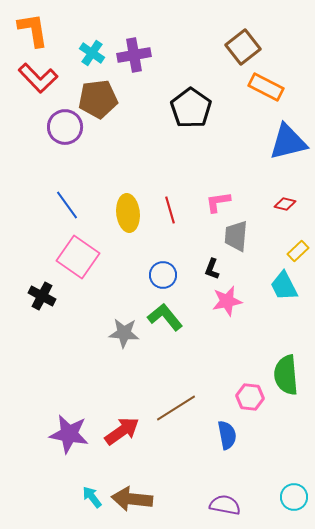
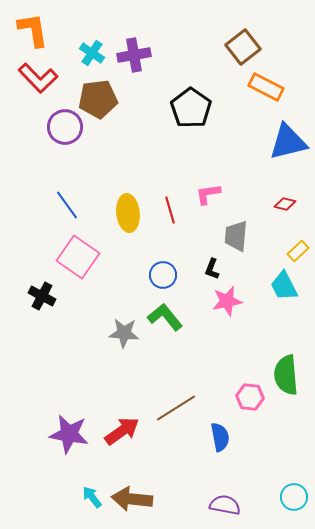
pink L-shape: moved 10 px left, 8 px up
blue semicircle: moved 7 px left, 2 px down
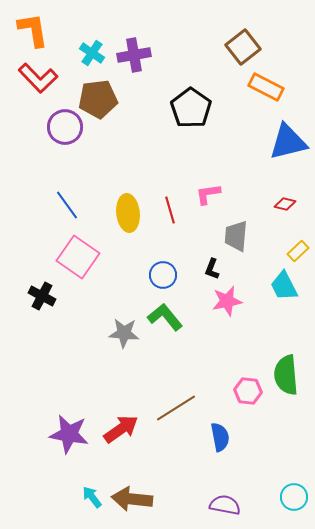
pink hexagon: moved 2 px left, 6 px up
red arrow: moved 1 px left, 2 px up
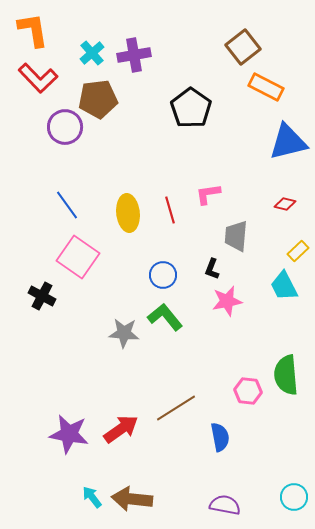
cyan cross: rotated 15 degrees clockwise
